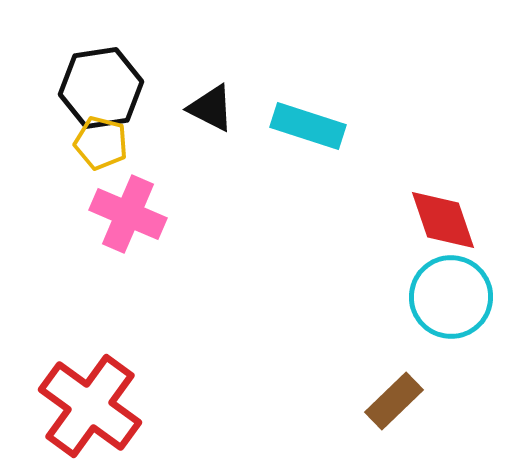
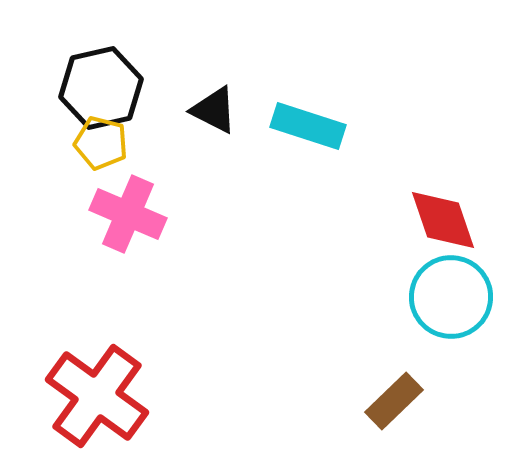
black hexagon: rotated 4 degrees counterclockwise
black triangle: moved 3 px right, 2 px down
red cross: moved 7 px right, 10 px up
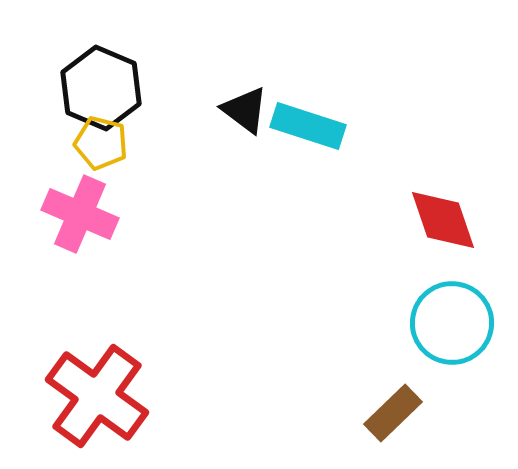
black hexagon: rotated 24 degrees counterclockwise
black triangle: moved 31 px right; rotated 10 degrees clockwise
pink cross: moved 48 px left
cyan circle: moved 1 px right, 26 px down
brown rectangle: moved 1 px left, 12 px down
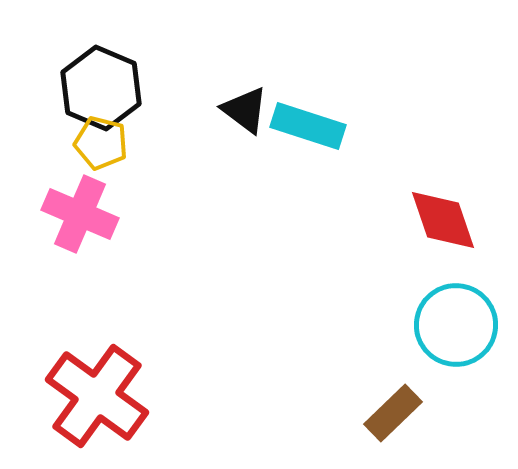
cyan circle: moved 4 px right, 2 px down
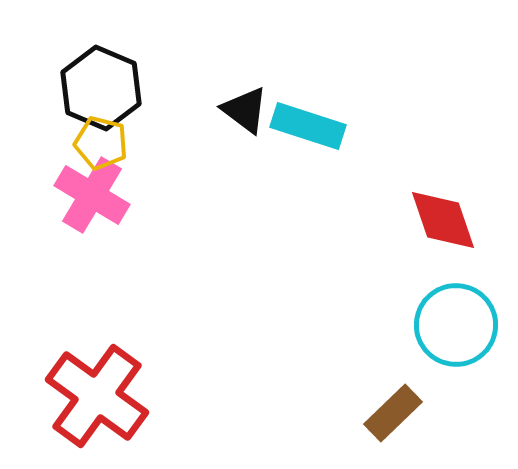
pink cross: moved 12 px right, 19 px up; rotated 8 degrees clockwise
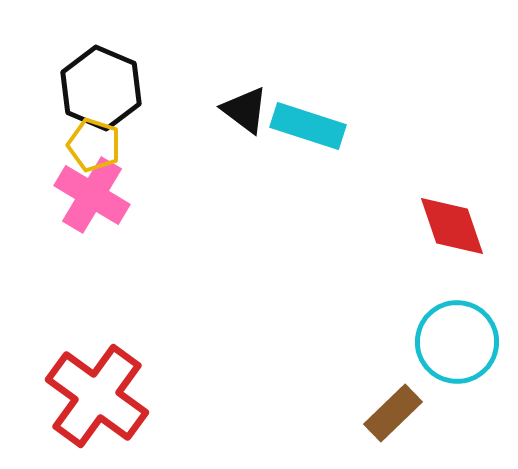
yellow pentagon: moved 7 px left, 2 px down; rotated 4 degrees clockwise
red diamond: moved 9 px right, 6 px down
cyan circle: moved 1 px right, 17 px down
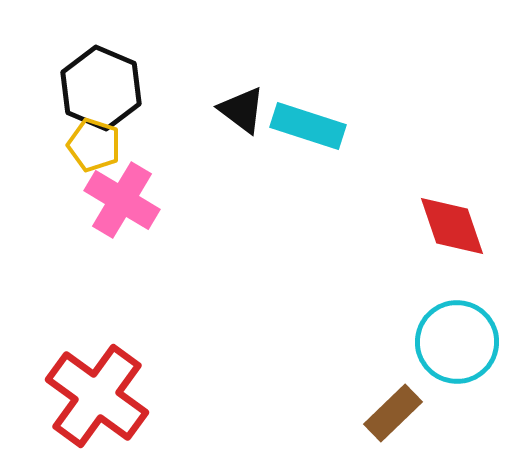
black triangle: moved 3 px left
pink cross: moved 30 px right, 5 px down
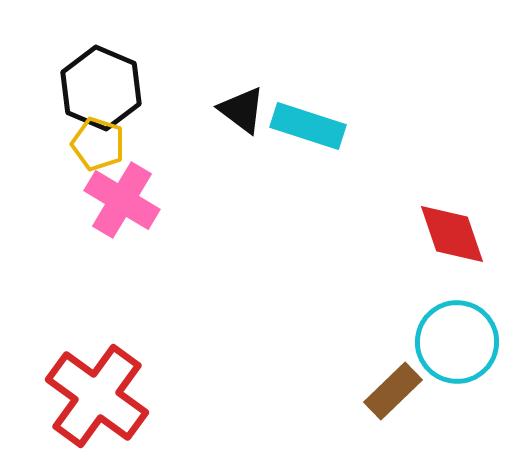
yellow pentagon: moved 4 px right, 1 px up
red diamond: moved 8 px down
brown rectangle: moved 22 px up
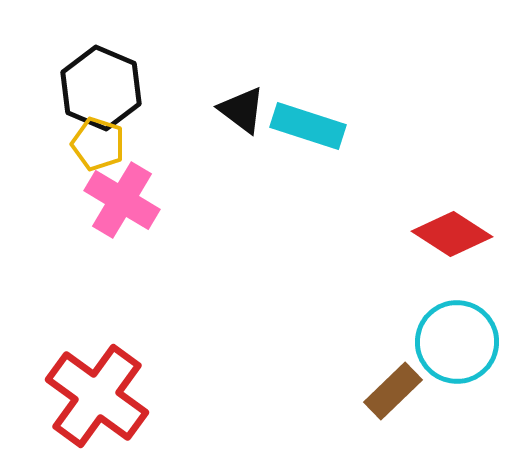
red diamond: rotated 38 degrees counterclockwise
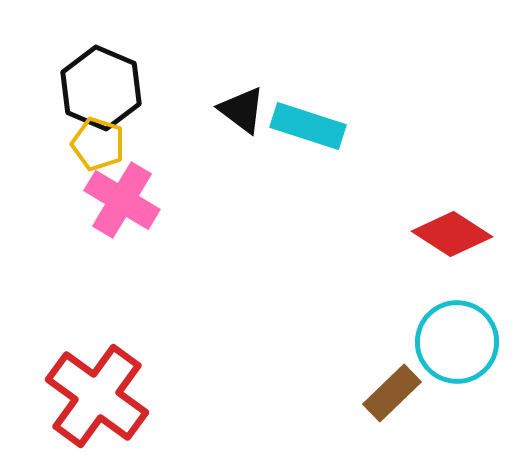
brown rectangle: moved 1 px left, 2 px down
